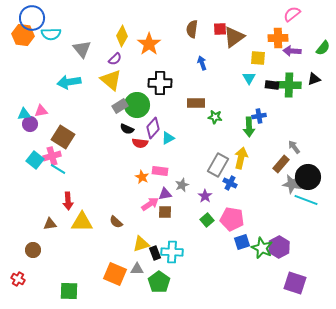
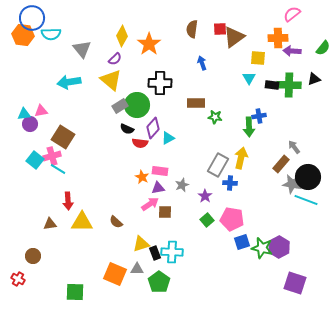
blue cross at (230, 183): rotated 24 degrees counterclockwise
purple triangle at (165, 194): moved 7 px left, 6 px up
green star at (262, 248): rotated 10 degrees counterclockwise
brown circle at (33, 250): moved 6 px down
green square at (69, 291): moved 6 px right, 1 px down
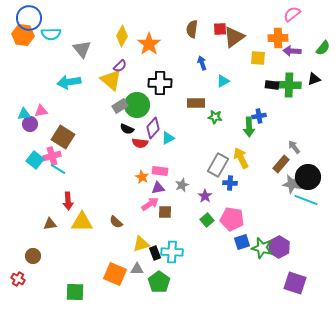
blue circle at (32, 18): moved 3 px left
purple semicircle at (115, 59): moved 5 px right, 7 px down
cyan triangle at (249, 78): moved 26 px left, 3 px down; rotated 32 degrees clockwise
yellow arrow at (241, 158): rotated 40 degrees counterclockwise
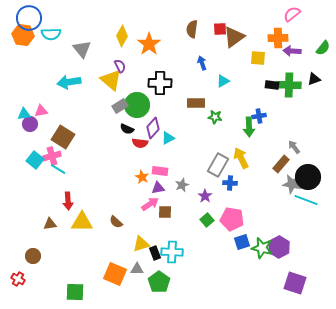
purple semicircle at (120, 66): rotated 72 degrees counterclockwise
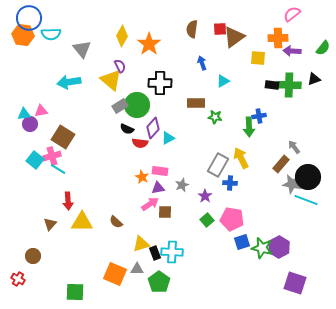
brown triangle at (50, 224): rotated 40 degrees counterclockwise
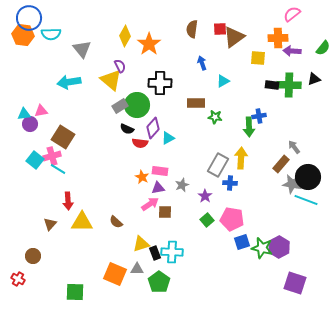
yellow diamond at (122, 36): moved 3 px right
yellow arrow at (241, 158): rotated 30 degrees clockwise
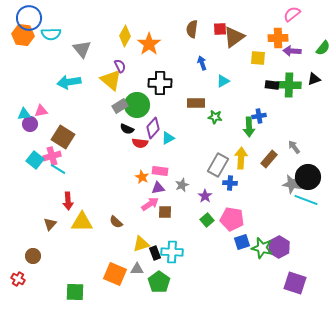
brown rectangle at (281, 164): moved 12 px left, 5 px up
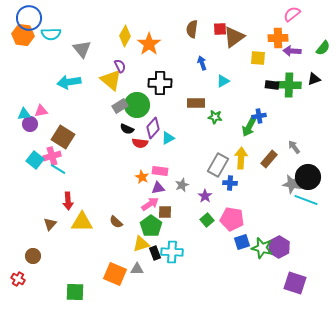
green arrow at (249, 127): rotated 30 degrees clockwise
green pentagon at (159, 282): moved 8 px left, 56 px up
